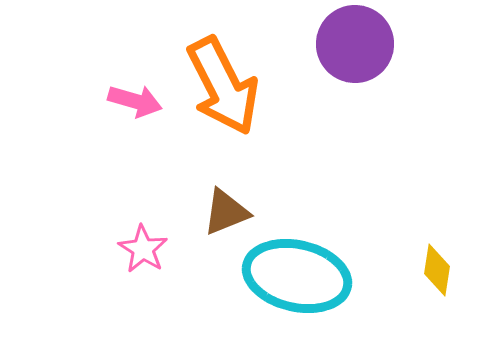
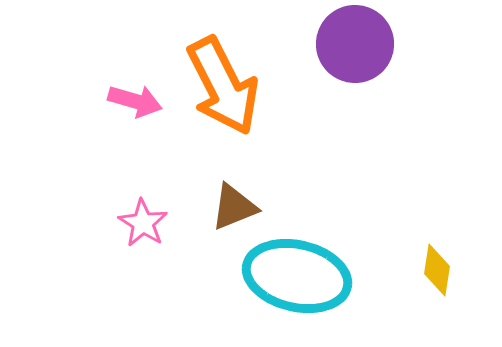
brown triangle: moved 8 px right, 5 px up
pink star: moved 26 px up
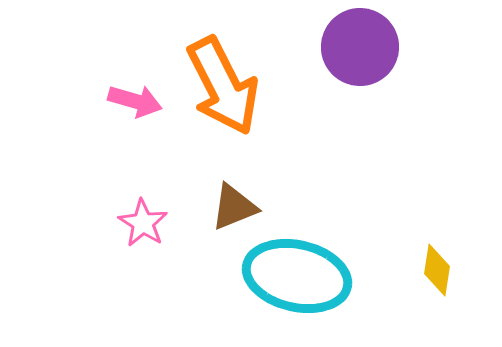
purple circle: moved 5 px right, 3 px down
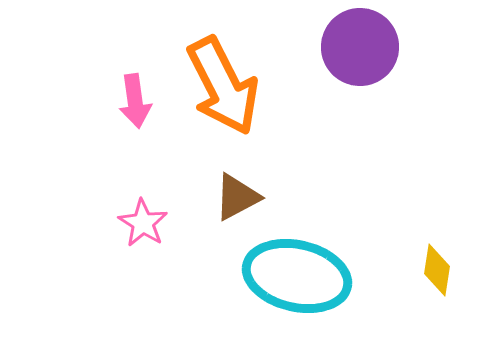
pink arrow: rotated 66 degrees clockwise
brown triangle: moved 3 px right, 10 px up; rotated 6 degrees counterclockwise
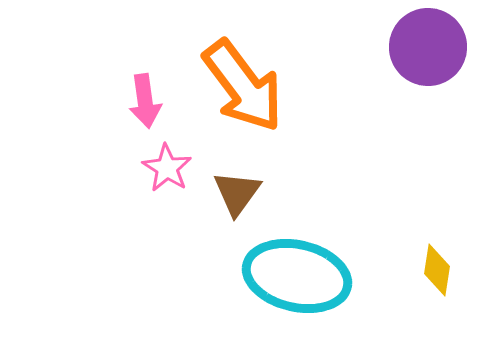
purple circle: moved 68 px right
orange arrow: moved 20 px right; rotated 10 degrees counterclockwise
pink arrow: moved 10 px right
brown triangle: moved 4 px up; rotated 26 degrees counterclockwise
pink star: moved 24 px right, 55 px up
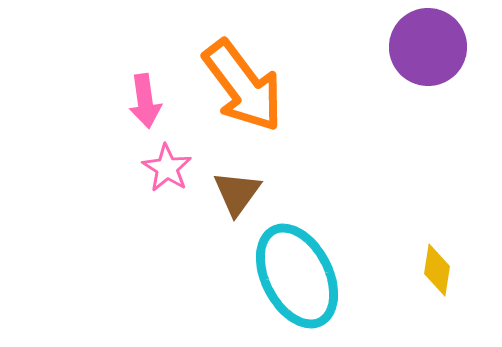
cyan ellipse: rotated 50 degrees clockwise
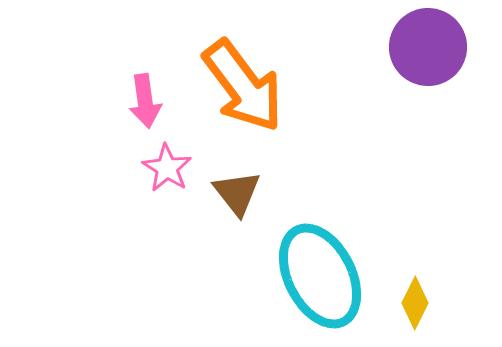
brown triangle: rotated 14 degrees counterclockwise
yellow diamond: moved 22 px left, 33 px down; rotated 18 degrees clockwise
cyan ellipse: moved 23 px right
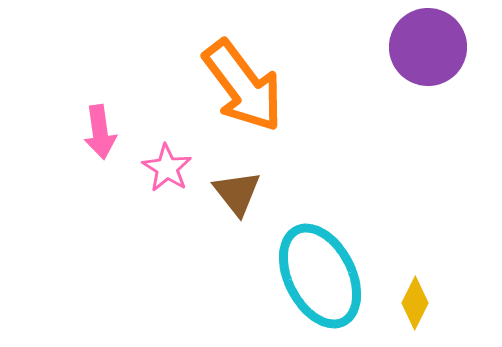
pink arrow: moved 45 px left, 31 px down
